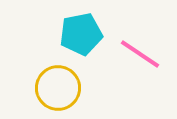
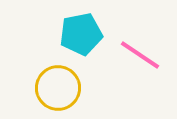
pink line: moved 1 px down
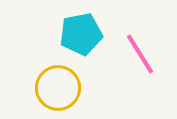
pink line: moved 1 px up; rotated 24 degrees clockwise
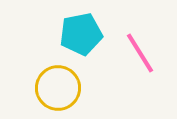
pink line: moved 1 px up
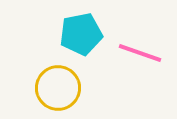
pink line: rotated 39 degrees counterclockwise
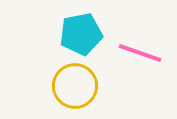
yellow circle: moved 17 px right, 2 px up
